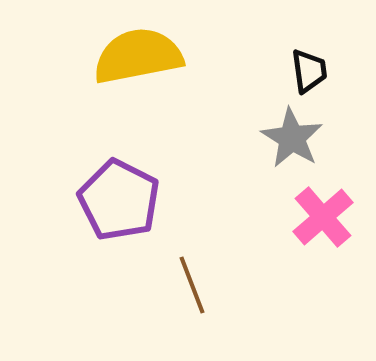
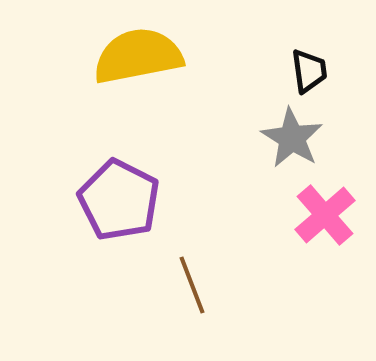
pink cross: moved 2 px right, 2 px up
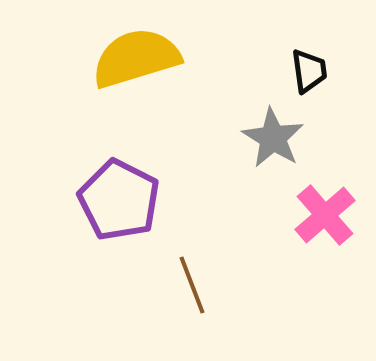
yellow semicircle: moved 2 px left, 2 px down; rotated 6 degrees counterclockwise
gray star: moved 19 px left
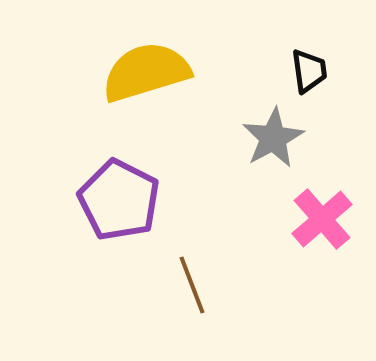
yellow semicircle: moved 10 px right, 14 px down
gray star: rotated 12 degrees clockwise
pink cross: moved 3 px left, 4 px down
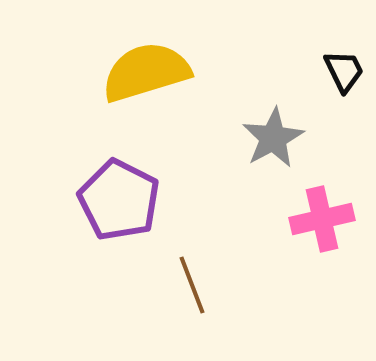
black trapezoid: moved 35 px right; rotated 18 degrees counterclockwise
pink cross: rotated 28 degrees clockwise
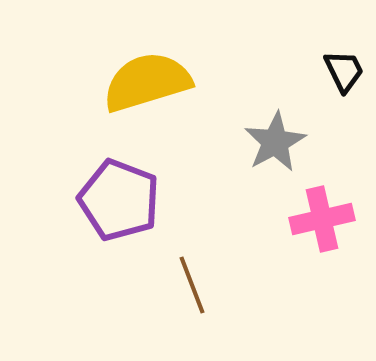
yellow semicircle: moved 1 px right, 10 px down
gray star: moved 2 px right, 4 px down
purple pentagon: rotated 6 degrees counterclockwise
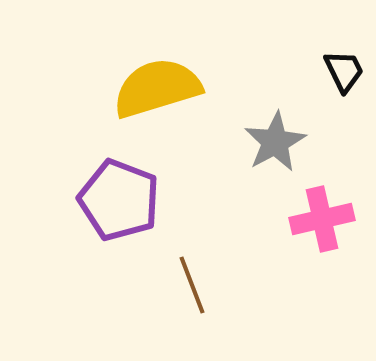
yellow semicircle: moved 10 px right, 6 px down
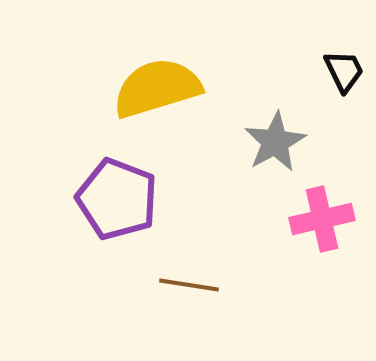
purple pentagon: moved 2 px left, 1 px up
brown line: moved 3 px left; rotated 60 degrees counterclockwise
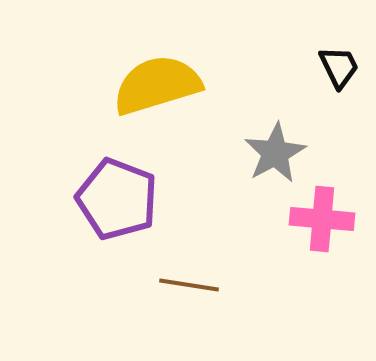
black trapezoid: moved 5 px left, 4 px up
yellow semicircle: moved 3 px up
gray star: moved 11 px down
pink cross: rotated 18 degrees clockwise
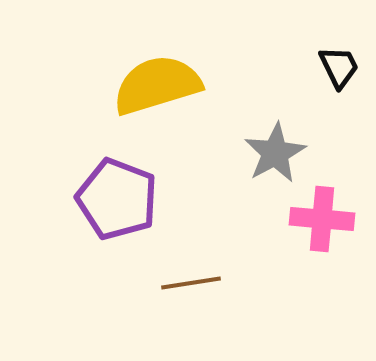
brown line: moved 2 px right, 2 px up; rotated 18 degrees counterclockwise
